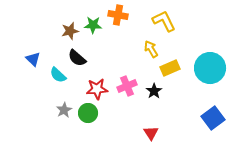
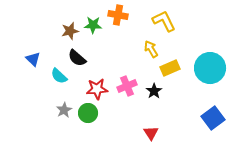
cyan semicircle: moved 1 px right, 1 px down
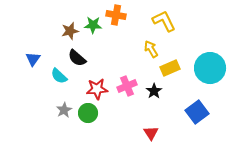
orange cross: moved 2 px left
blue triangle: rotated 21 degrees clockwise
blue square: moved 16 px left, 6 px up
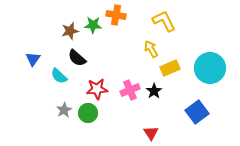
pink cross: moved 3 px right, 4 px down
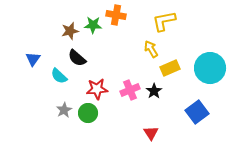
yellow L-shape: rotated 75 degrees counterclockwise
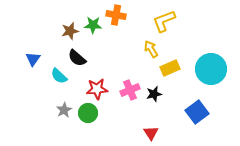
yellow L-shape: rotated 10 degrees counterclockwise
cyan circle: moved 1 px right, 1 px down
black star: moved 3 px down; rotated 21 degrees clockwise
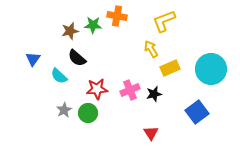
orange cross: moved 1 px right, 1 px down
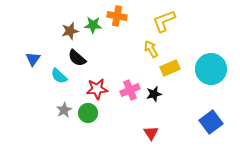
blue square: moved 14 px right, 10 px down
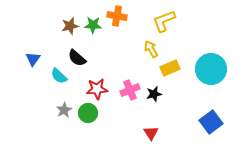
brown star: moved 5 px up
